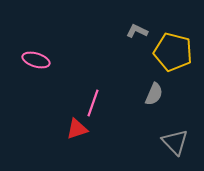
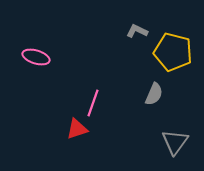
pink ellipse: moved 3 px up
gray triangle: rotated 20 degrees clockwise
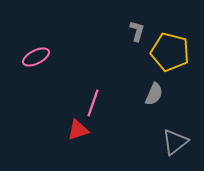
gray L-shape: rotated 80 degrees clockwise
yellow pentagon: moved 3 px left
pink ellipse: rotated 44 degrees counterclockwise
red triangle: moved 1 px right, 1 px down
gray triangle: rotated 16 degrees clockwise
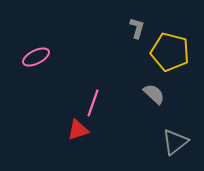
gray L-shape: moved 3 px up
gray semicircle: rotated 70 degrees counterclockwise
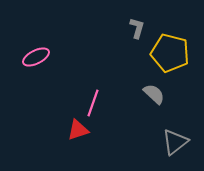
yellow pentagon: moved 1 px down
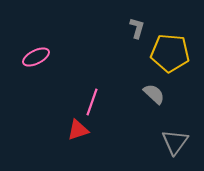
yellow pentagon: rotated 9 degrees counterclockwise
pink line: moved 1 px left, 1 px up
gray triangle: rotated 16 degrees counterclockwise
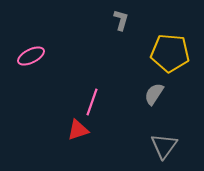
gray L-shape: moved 16 px left, 8 px up
pink ellipse: moved 5 px left, 1 px up
gray semicircle: rotated 100 degrees counterclockwise
gray triangle: moved 11 px left, 4 px down
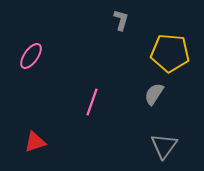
pink ellipse: rotated 28 degrees counterclockwise
red triangle: moved 43 px left, 12 px down
